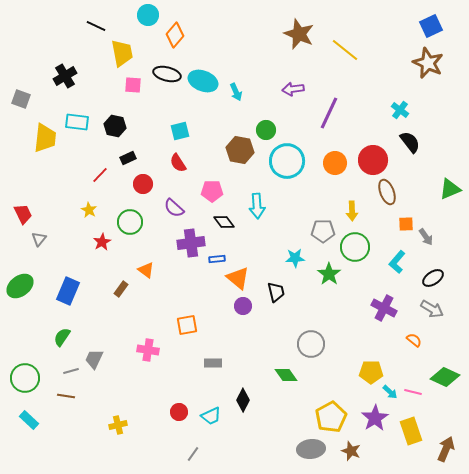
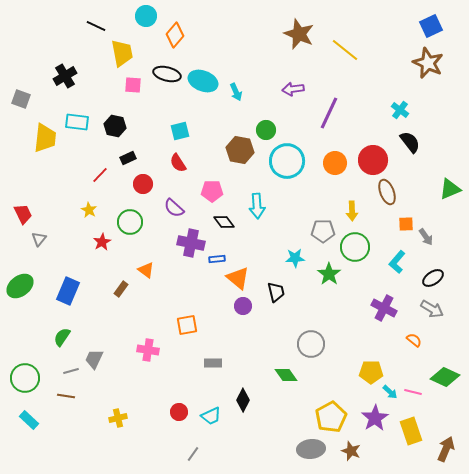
cyan circle at (148, 15): moved 2 px left, 1 px down
purple cross at (191, 243): rotated 20 degrees clockwise
yellow cross at (118, 425): moved 7 px up
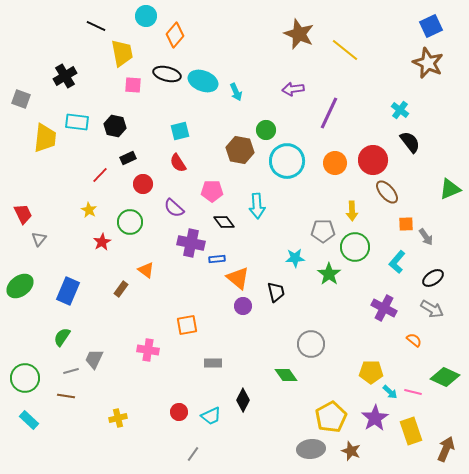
brown ellipse at (387, 192): rotated 20 degrees counterclockwise
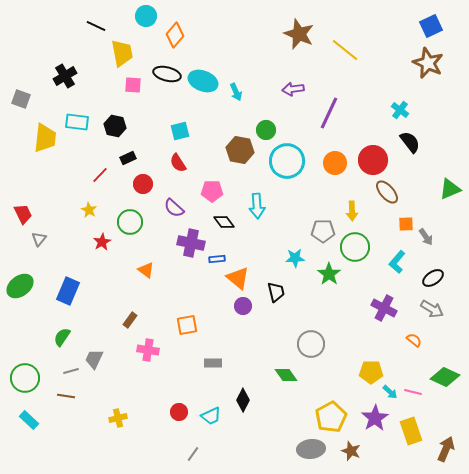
brown rectangle at (121, 289): moved 9 px right, 31 px down
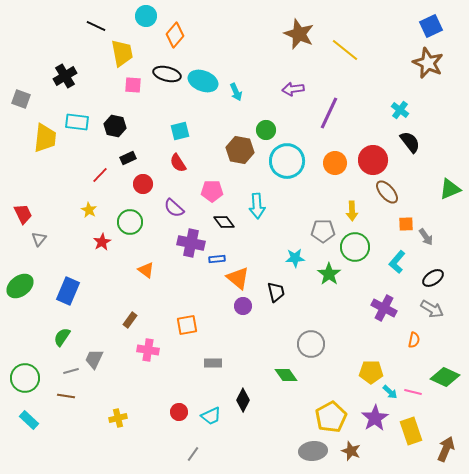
orange semicircle at (414, 340): rotated 63 degrees clockwise
gray ellipse at (311, 449): moved 2 px right, 2 px down
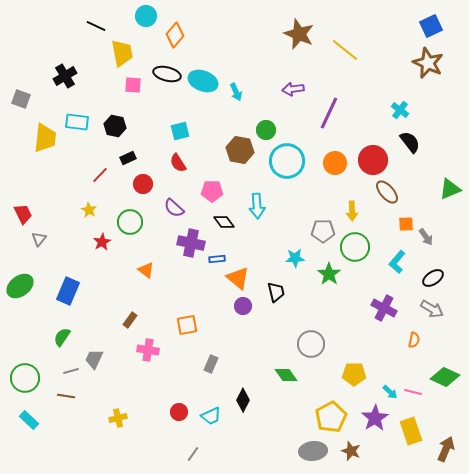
gray rectangle at (213, 363): moved 2 px left, 1 px down; rotated 66 degrees counterclockwise
yellow pentagon at (371, 372): moved 17 px left, 2 px down
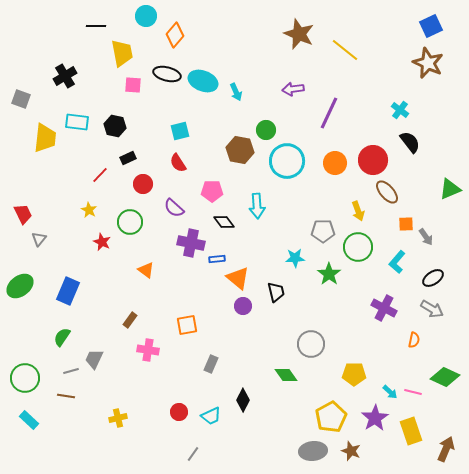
black line at (96, 26): rotated 24 degrees counterclockwise
yellow arrow at (352, 211): moved 6 px right; rotated 18 degrees counterclockwise
red star at (102, 242): rotated 18 degrees counterclockwise
green circle at (355, 247): moved 3 px right
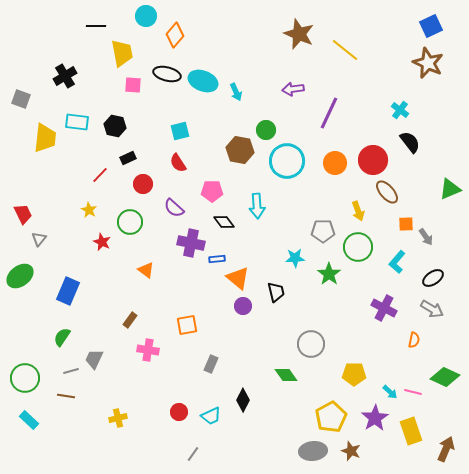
green ellipse at (20, 286): moved 10 px up
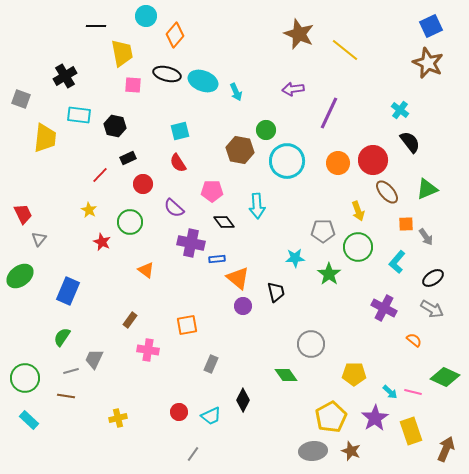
cyan rectangle at (77, 122): moved 2 px right, 7 px up
orange circle at (335, 163): moved 3 px right
green triangle at (450, 189): moved 23 px left
orange semicircle at (414, 340): rotated 63 degrees counterclockwise
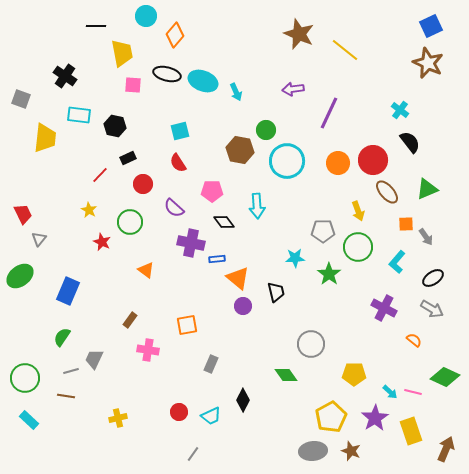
black cross at (65, 76): rotated 25 degrees counterclockwise
